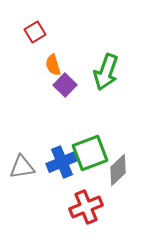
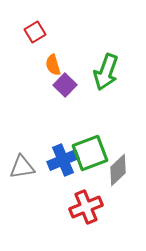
blue cross: moved 1 px right, 2 px up
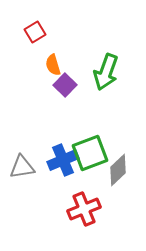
red cross: moved 2 px left, 2 px down
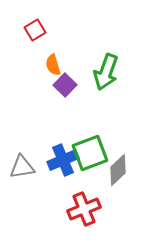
red square: moved 2 px up
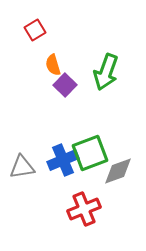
gray diamond: moved 1 px down; rotated 24 degrees clockwise
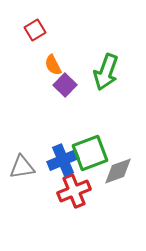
orange semicircle: rotated 10 degrees counterclockwise
red cross: moved 10 px left, 18 px up
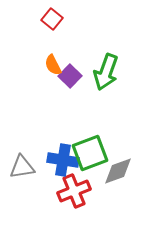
red square: moved 17 px right, 11 px up; rotated 20 degrees counterclockwise
purple square: moved 5 px right, 9 px up
blue cross: rotated 32 degrees clockwise
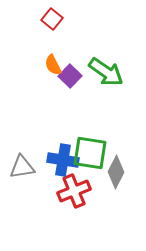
green arrow: rotated 75 degrees counterclockwise
green square: rotated 30 degrees clockwise
gray diamond: moved 2 px left, 1 px down; rotated 44 degrees counterclockwise
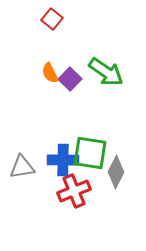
orange semicircle: moved 3 px left, 8 px down
purple square: moved 3 px down
blue cross: rotated 8 degrees counterclockwise
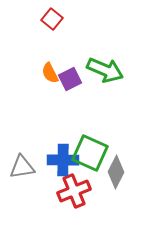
green arrow: moved 1 px left, 2 px up; rotated 12 degrees counterclockwise
purple square: rotated 20 degrees clockwise
green square: rotated 15 degrees clockwise
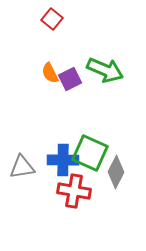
red cross: rotated 32 degrees clockwise
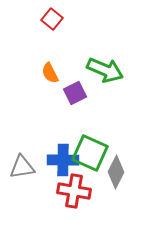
purple square: moved 5 px right, 14 px down
